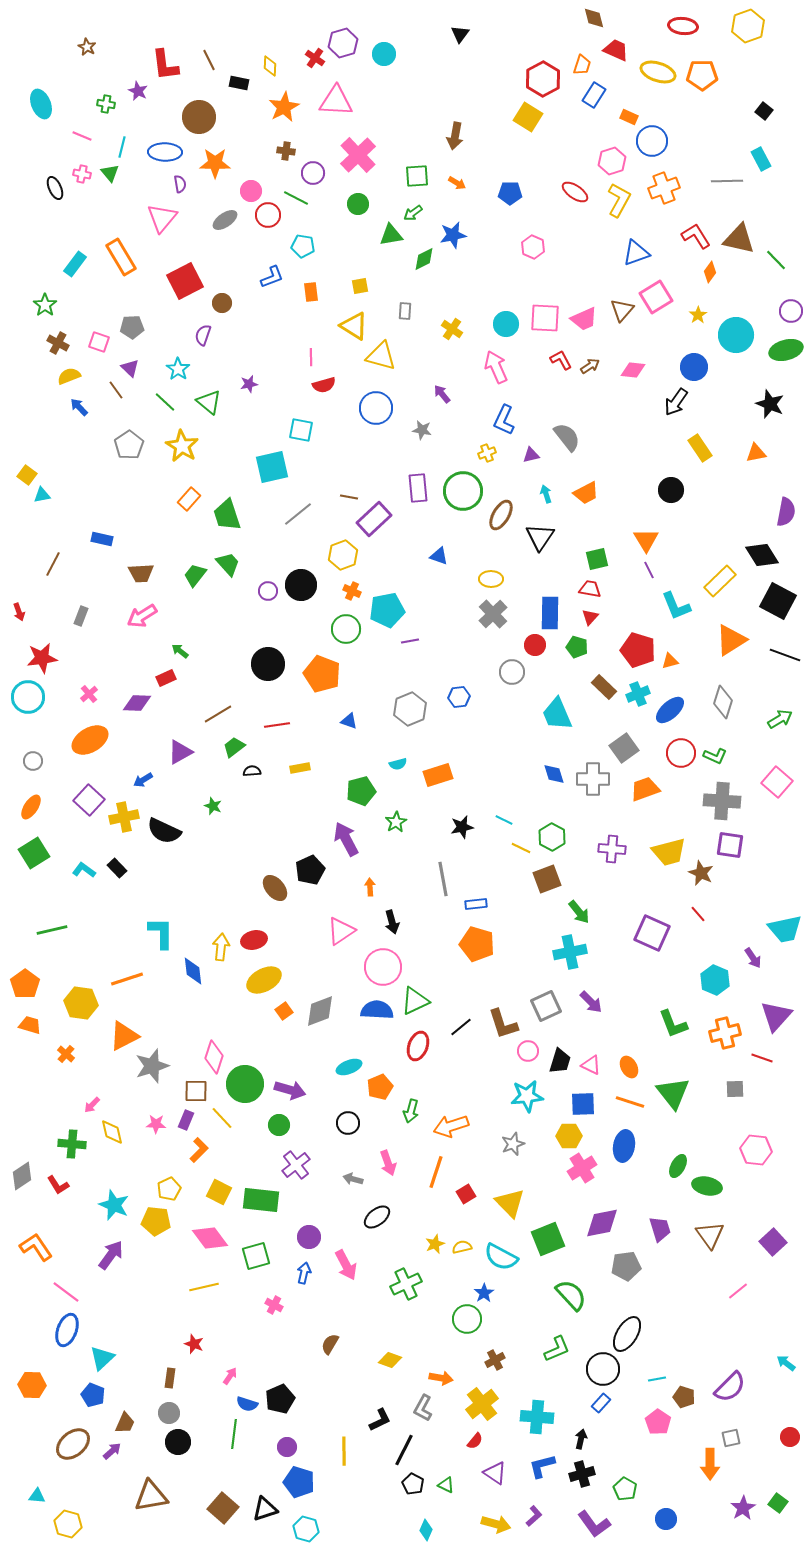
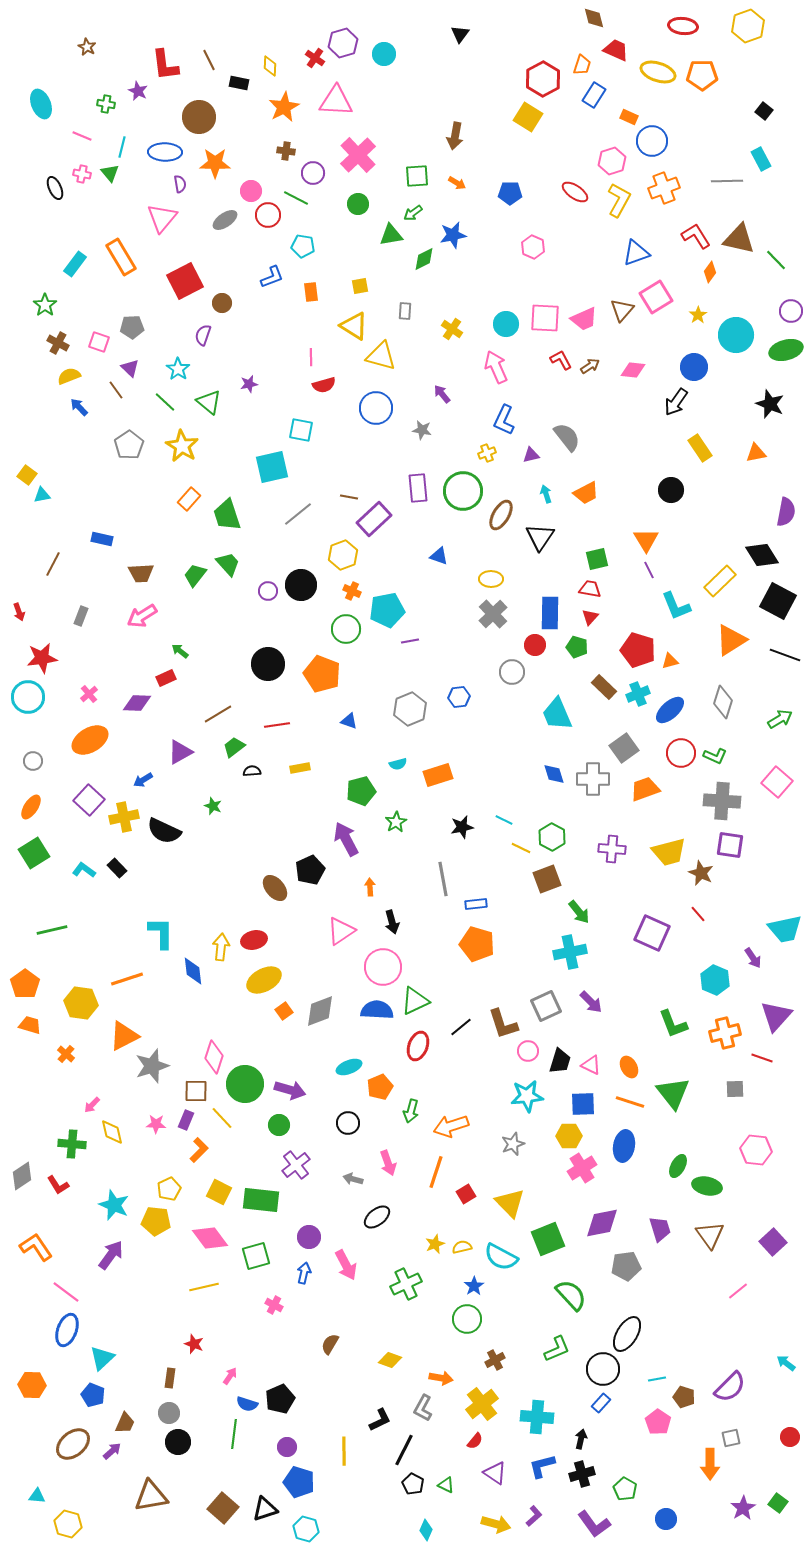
blue star at (484, 1293): moved 10 px left, 7 px up
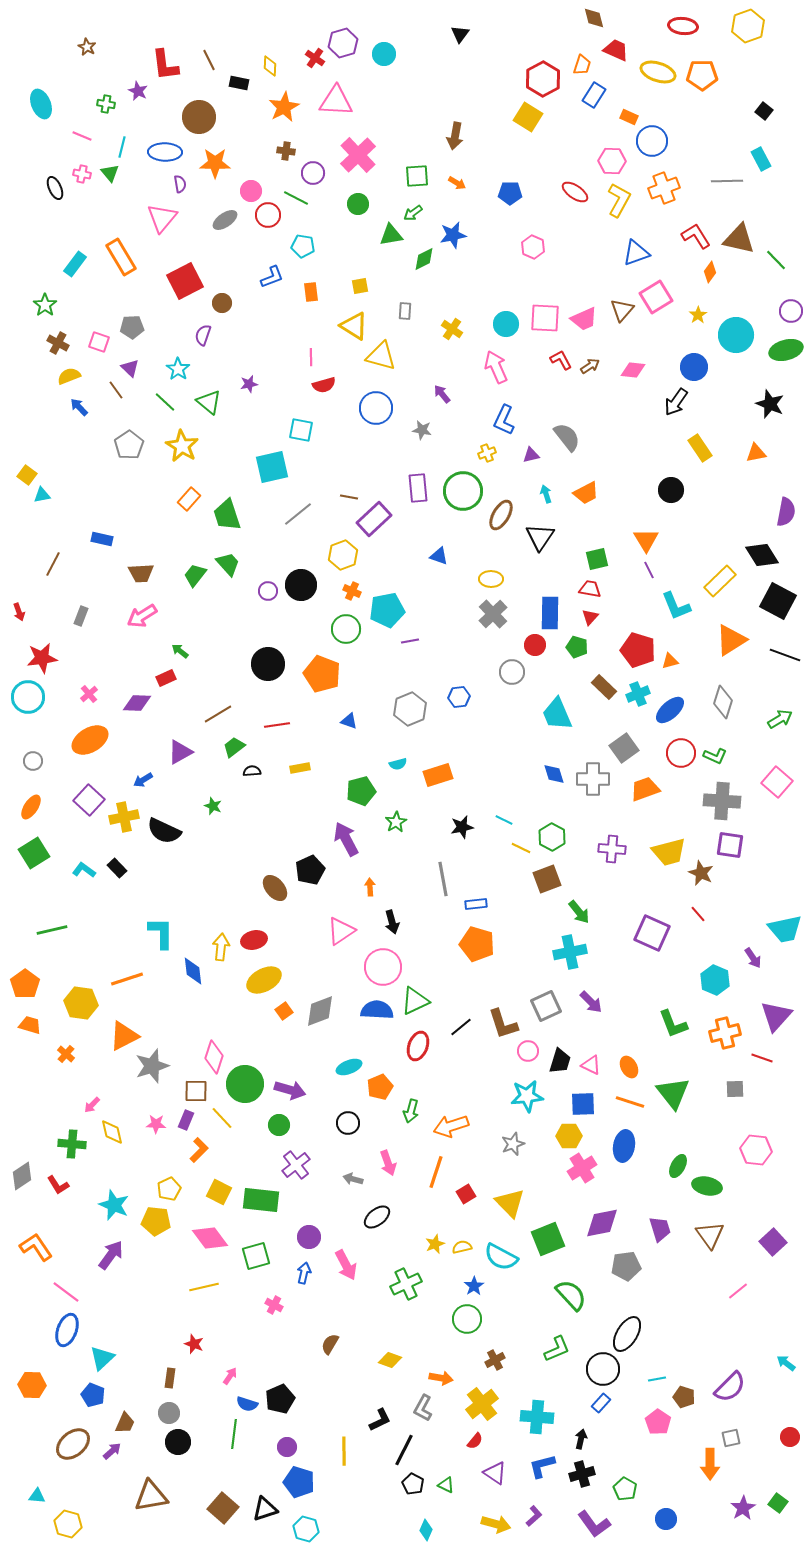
pink hexagon at (612, 161): rotated 20 degrees clockwise
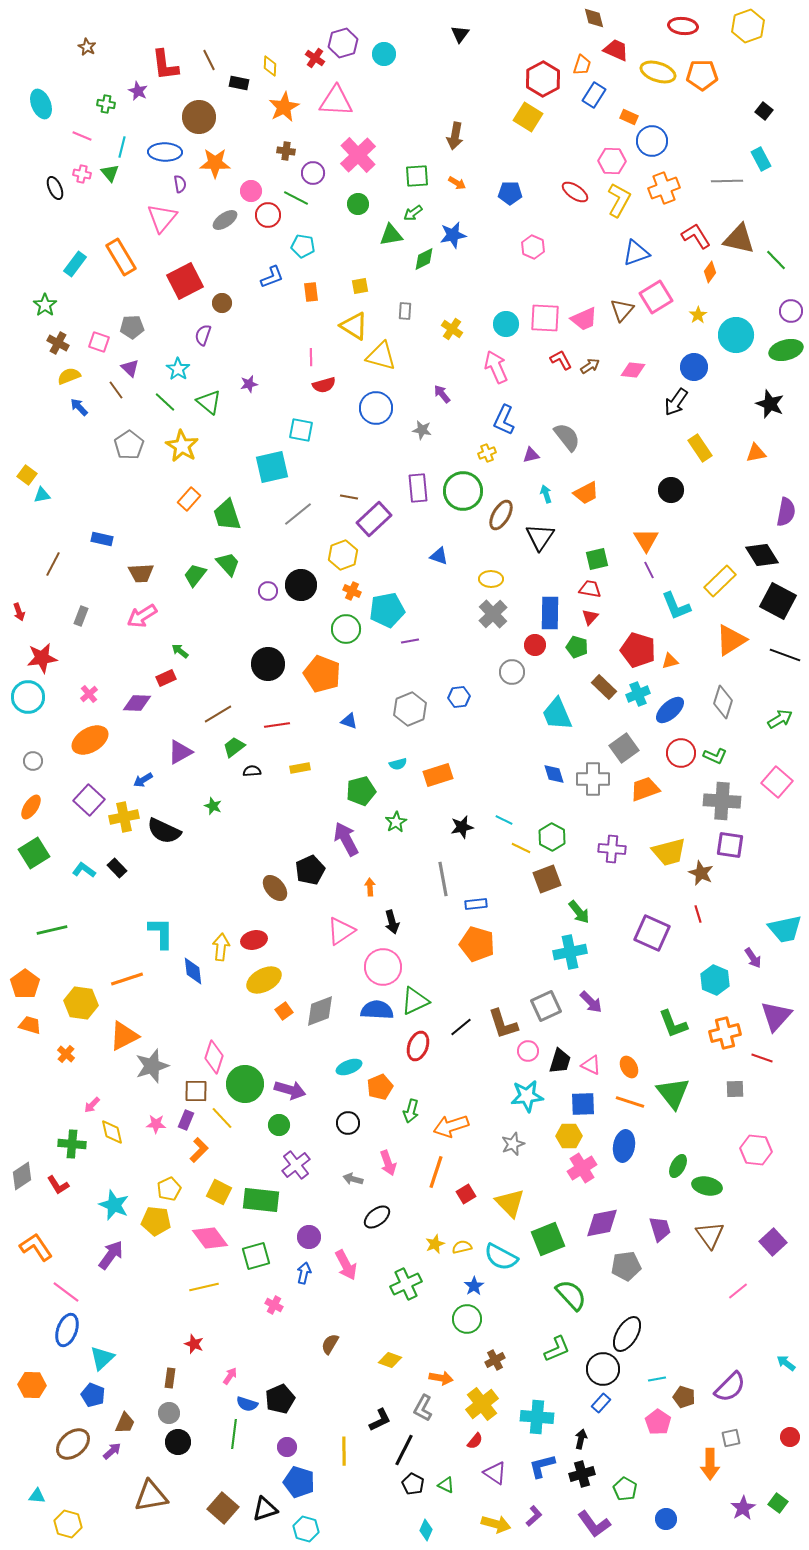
red line at (698, 914): rotated 24 degrees clockwise
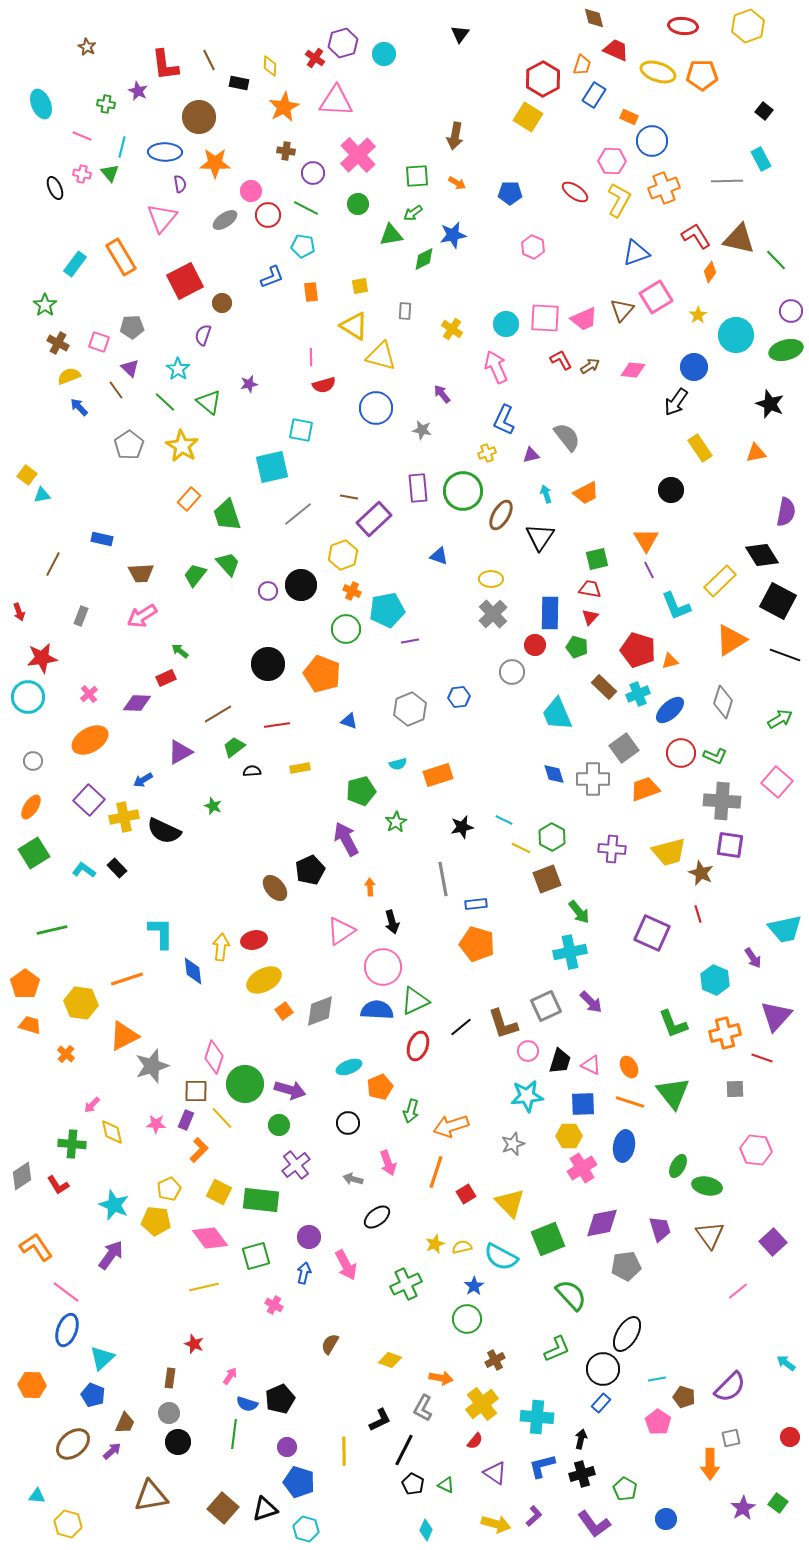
green line at (296, 198): moved 10 px right, 10 px down
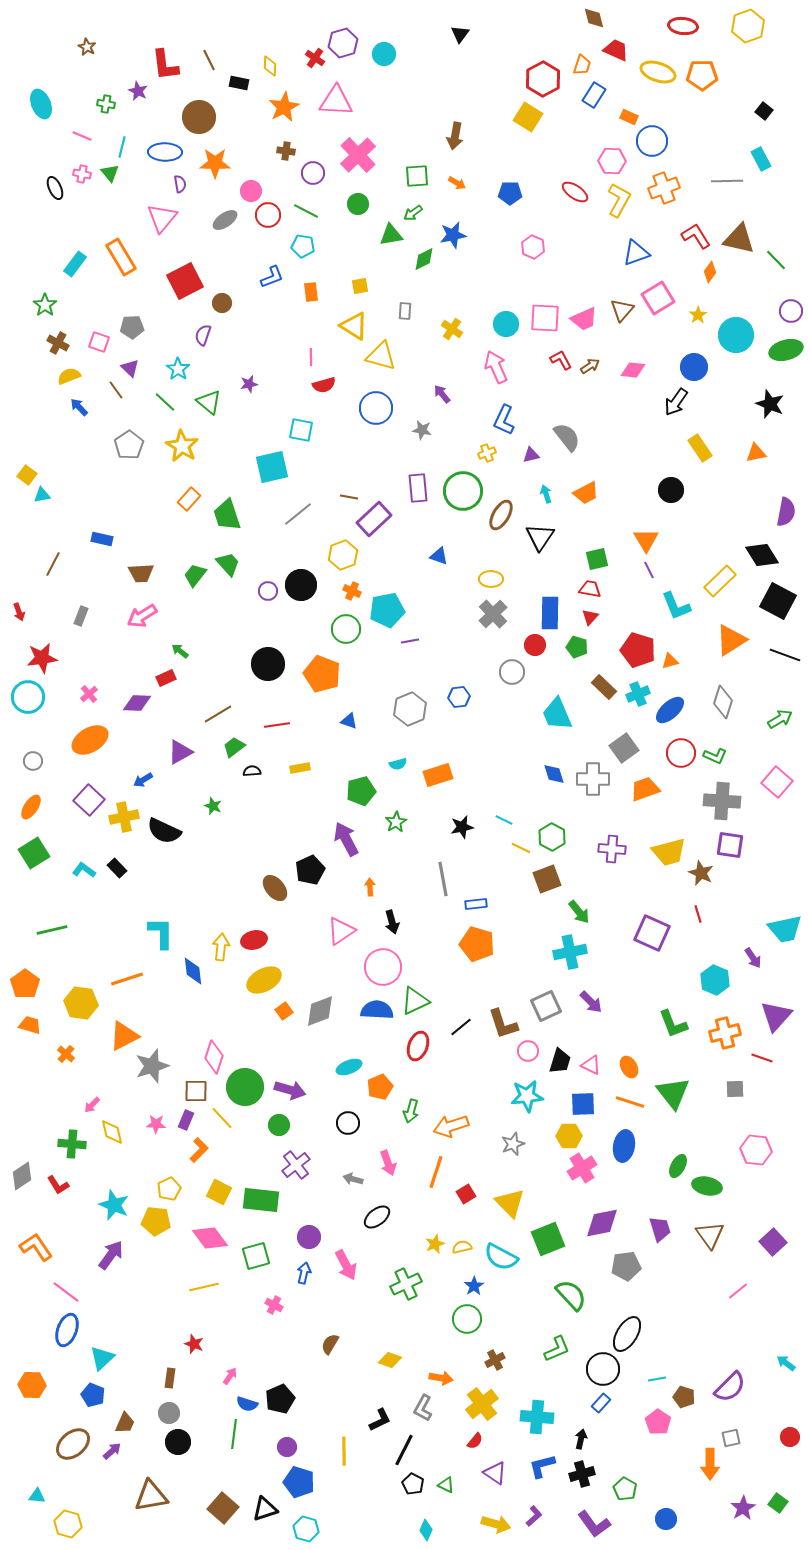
green line at (306, 208): moved 3 px down
pink square at (656, 297): moved 2 px right, 1 px down
green circle at (245, 1084): moved 3 px down
